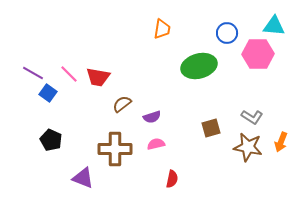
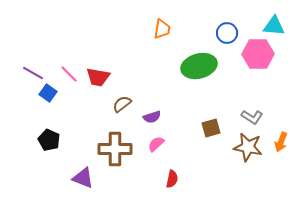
black pentagon: moved 2 px left
pink semicircle: rotated 30 degrees counterclockwise
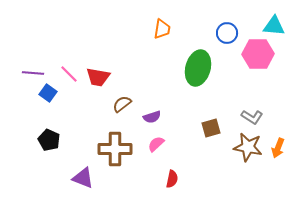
green ellipse: moved 1 px left, 2 px down; rotated 60 degrees counterclockwise
purple line: rotated 25 degrees counterclockwise
orange arrow: moved 3 px left, 6 px down
